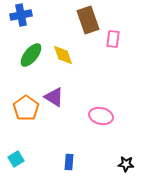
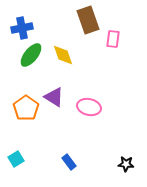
blue cross: moved 1 px right, 13 px down
pink ellipse: moved 12 px left, 9 px up
blue rectangle: rotated 42 degrees counterclockwise
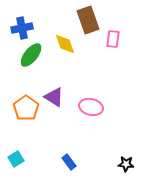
yellow diamond: moved 2 px right, 11 px up
pink ellipse: moved 2 px right
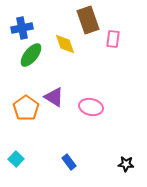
cyan square: rotated 14 degrees counterclockwise
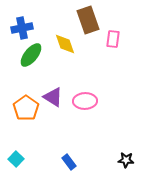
purple triangle: moved 1 px left
pink ellipse: moved 6 px left, 6 px up; rotated 15 degrees counterclockwise
black star: moved 4 px up
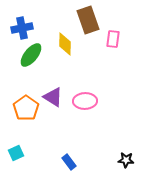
yellow diamond: rotated 20 degrees clockwise
cyan square: moved 6 px up; rotated 21 degrees clockwise
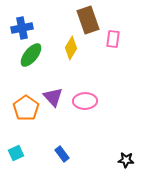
yellow diamond: moved 6 px right, 4 px down; rotated 30 degrees clockwise
purple triangle: rotated 15 degrees clockwise
blue rectangle: moved 7 px left, 8 px up
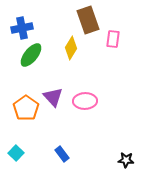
cyan square: rotated 21 degrees counterclockwise
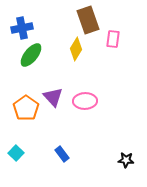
yellow diamond: moved 5 px right, 1 px down
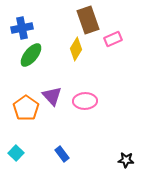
pink rectangle: rotated 60 degrees clockwise
purple triangle: moved 1 px left, 1 px up
